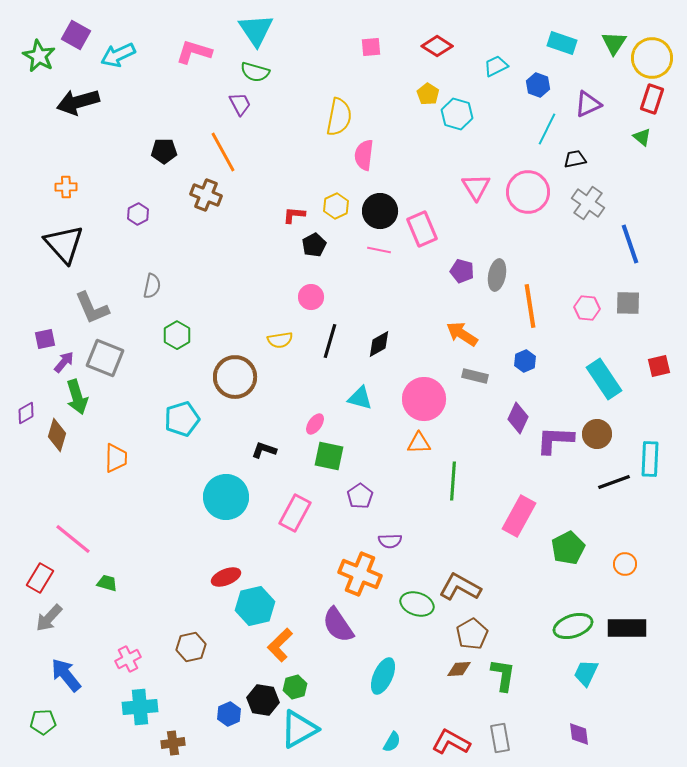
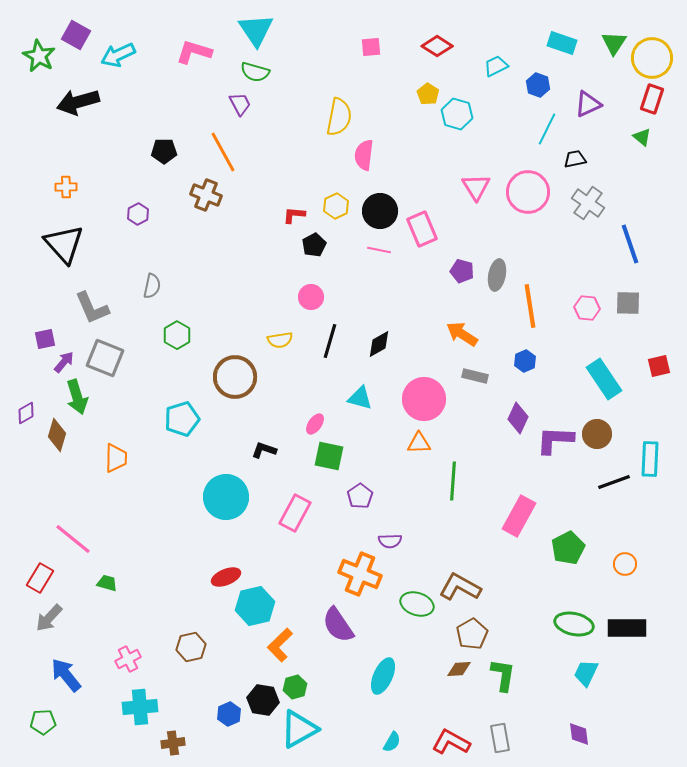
green ellipse at (573, 626): moved 1 px right, 2 px up; rotated 30 degrees clockwise
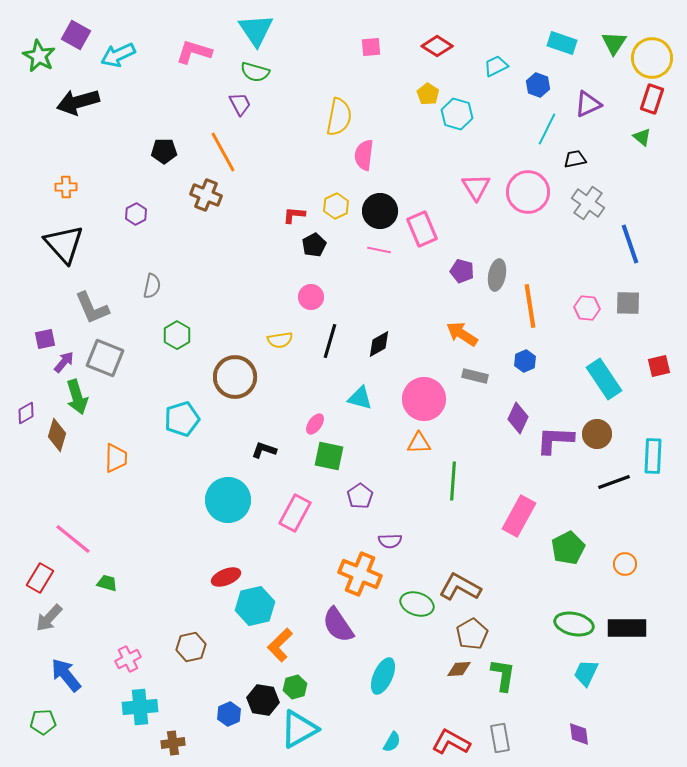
purple hexagon at (138, 214): moved 2 px left
cyan rectangle at (650, 459): moved 3 px right, 3 px up
cyan circle at (226, 497): moved 2 px right, 3 px down
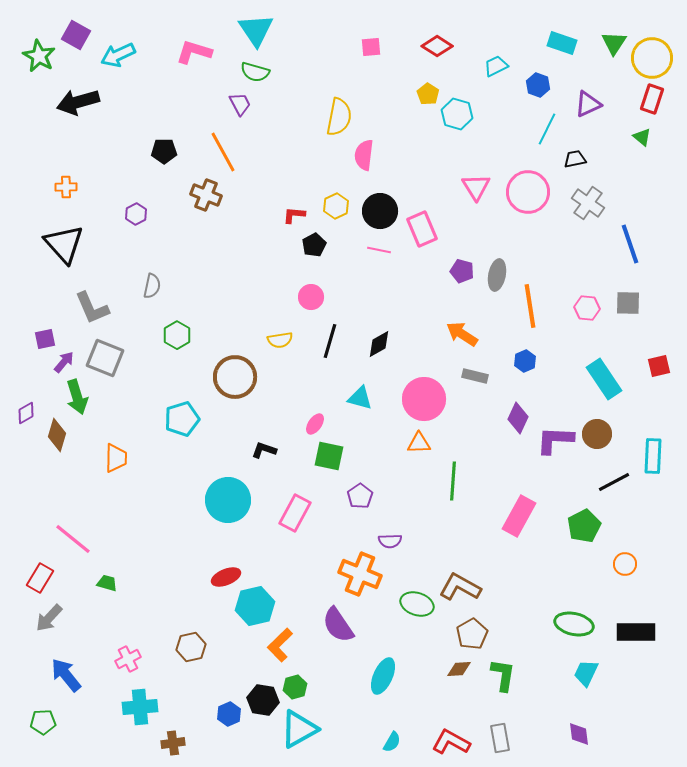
black line at (614, 482): rotated 8 degrees counterclockwise
green pentagon at (568, 548): moved 16 px right, 22 px up
black rectangle at (627, 628): moved 9 px right, 4 px down
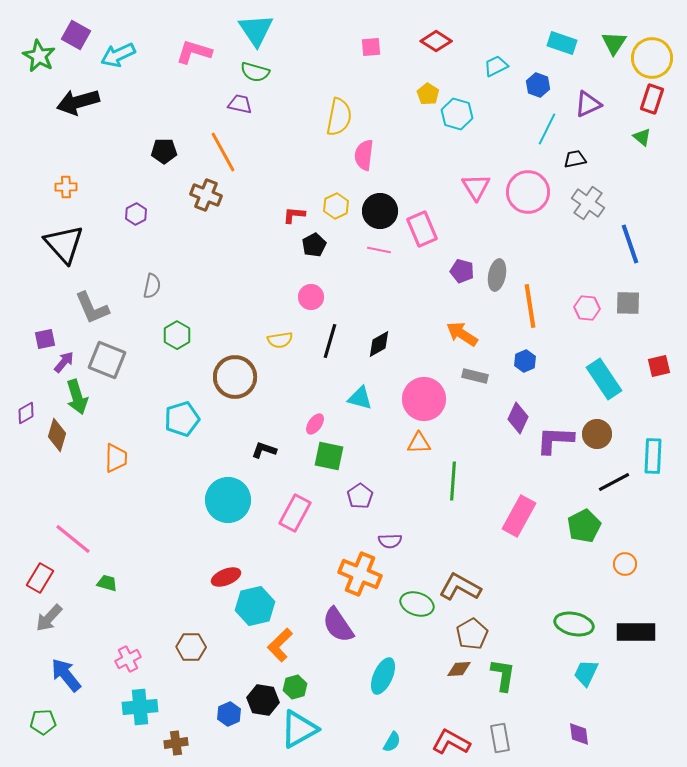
red diamond at (437, 46): moved 1 px left, 5 px up
purple trapezoid at (240, 104): rotated 50 degrees counterclockwise
gray square at (105, 358): moved 2 px right, 2 px down
brown hexagon at (191, 647): rotated 12 degrees clockwise
brown cross at (173, 743): moved 3 px right
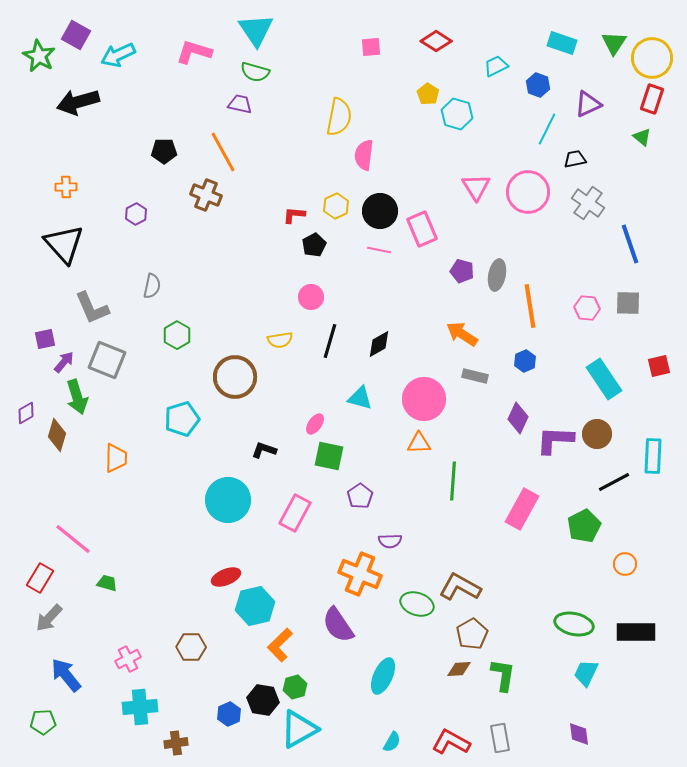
pink rectangle at (519, 516): moved 3 px right, 7 px up
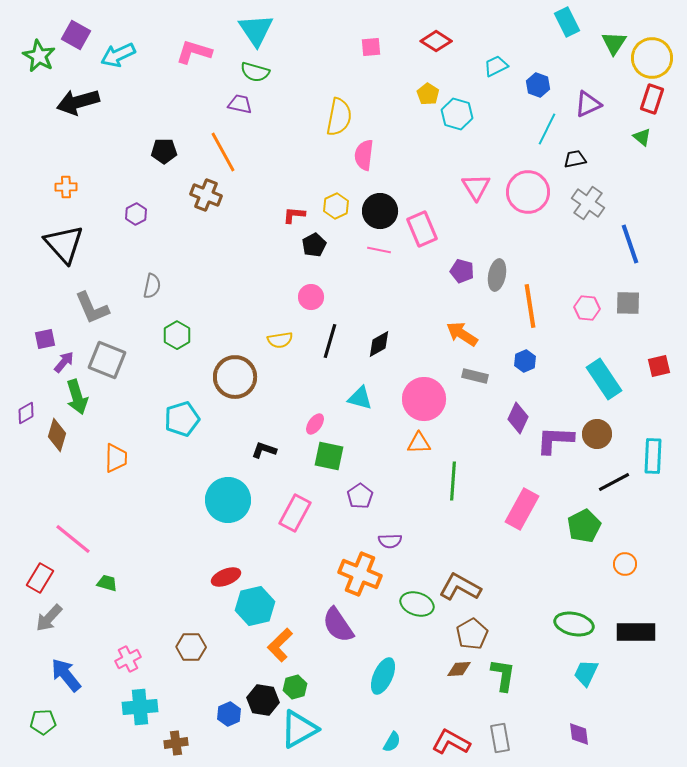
cyan rectangle at (562, 43): moved 5 px right, 21 px up; rotated 44 degrees clockwise
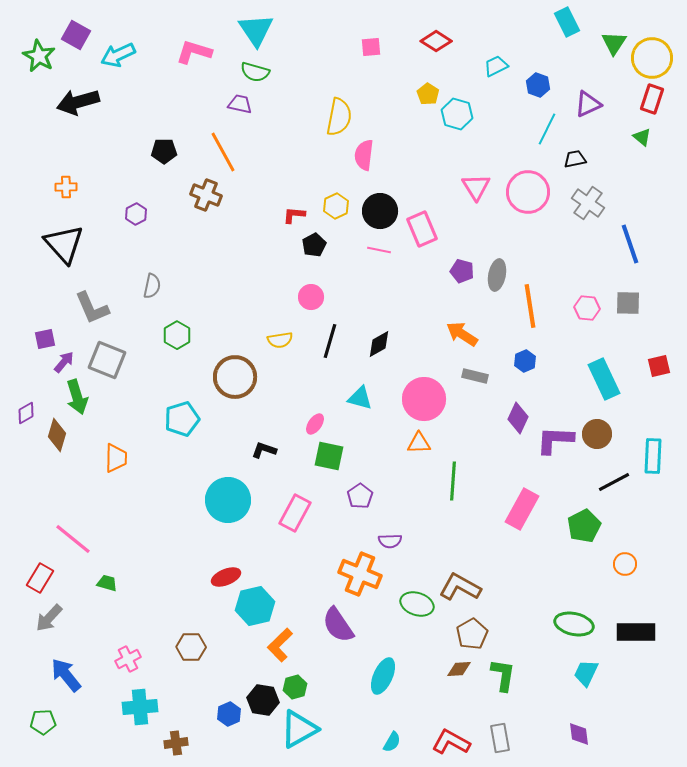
cyan rectangle at (604, 379): rotated 9 degrees clockwise
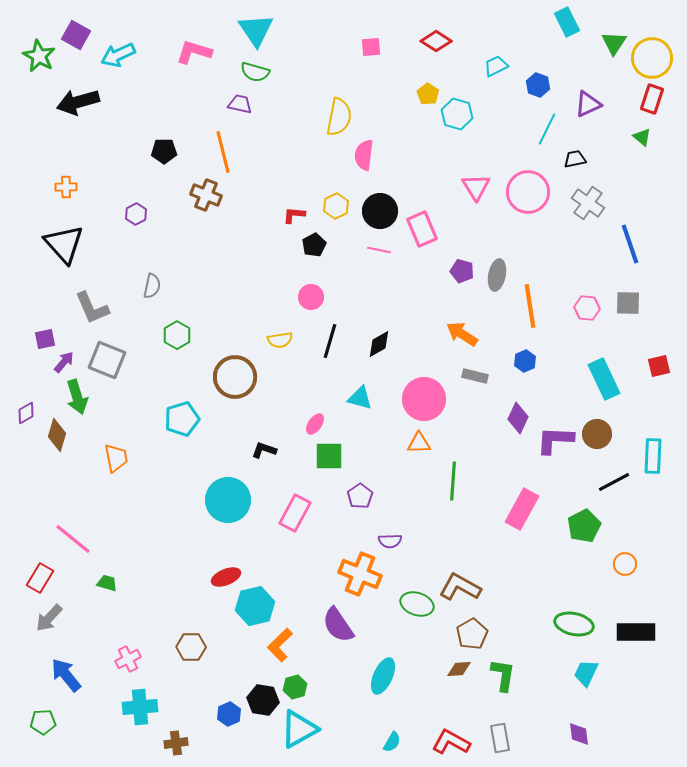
orange line at (223, 152): rotated 15 degrees clockwise
green square at (329, 456): rotated 12 degrees counterclockwise
orange trapezoid at (116, 458): rotated 12 degrees counterclockwise
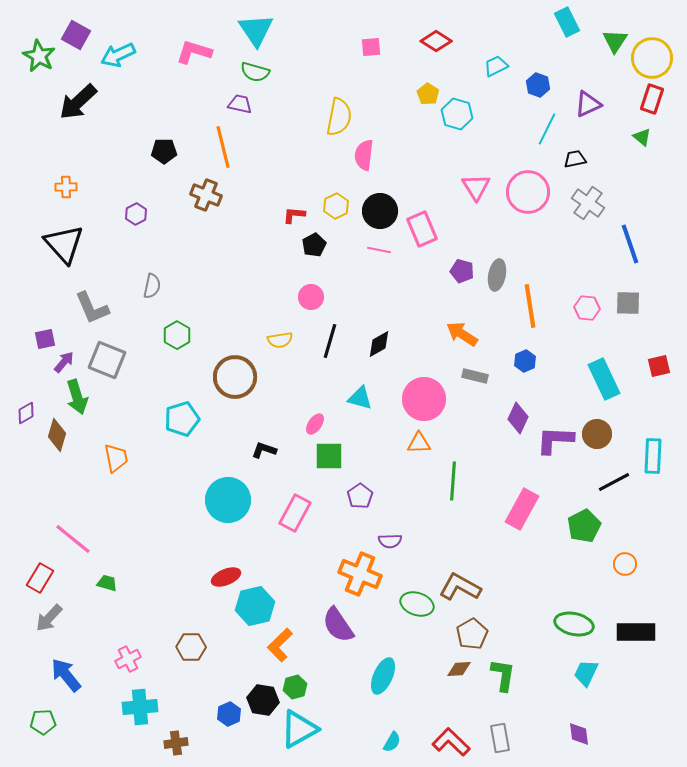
green triangle at (614, 43): moved 1 px right, 2 px up
black arrow at (78, 102): rotated 27 degrees counterclockwise
orange line at (223, 152): moved 5 px up
red L-shape at (451, 742): rotated 15 degrees clockwise
